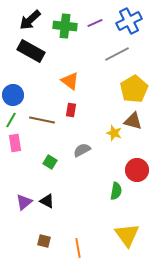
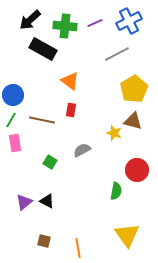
black rectangle: moved 12 px right, 2 px up
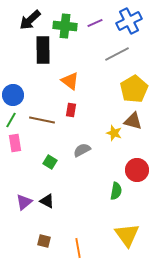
black rectangle: moved 1 px down; rotated 60 degrees clockwise
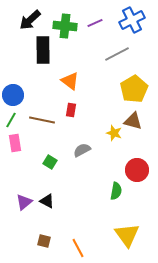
blue cross: moved 3 px right, 1 px up
orange line: rotated 18 degrees counterclockwise
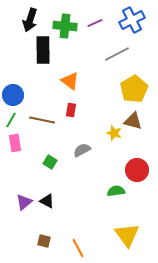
black arrow: rotated 30 degrees counterclockwise
green semicircle: rotated 108 degrees counterclockwise
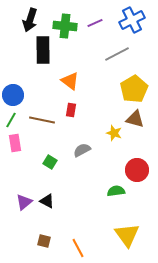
brown triangle: moved 2 px right, 2 px up
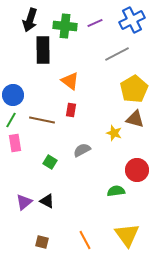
brown square: moved 2 px left, 1 px down
orange line: moved 7 px right, 8 px up
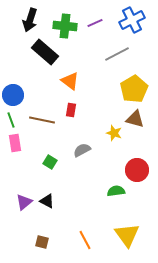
black rectangle: moved 2 px right, 2 px down; rotated 48 degrees counterclockwise
green line: rotated 49 degrees counterclockwise
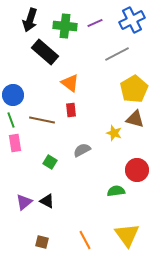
orange triangle: moved 2 px down
red rectangle: rotated 16 degrees counterclockwise
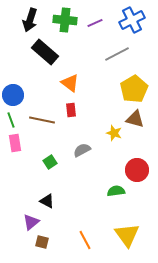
green cross: moved 6 px up
green square: rotated 24 degrees clockwise
purple triangle: moved 7 px right, 20 px down
